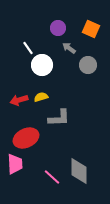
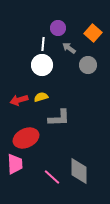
orange square: moved 2 px right, 4 px down; rotated 18 degrees clockwise
white line: moved 15 px right, 4 px up; rotated 40 degrees clockwise
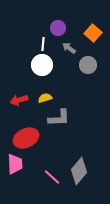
yellow semicircle: moved 4 px right, 1 px down
gray diamond: rotated 40 degrees clockwise
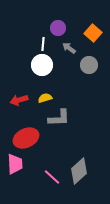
gray circle: moved 1 px right
gray diamond: rotated 8 degrees clockwise
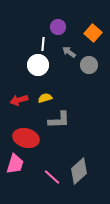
purple circle: moved 1 px up
gray arrow: moved 4 px down
white circle: moved 4 px left
gray L-shape: moved 2 px down
red ellipse: rotated 40 degrees clockwise
pink trapezoid: rotated 20 degrees clockwise
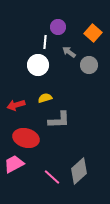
white line: moved 2 px right, 2 px up
red arrow: moved 3 px left, 5 px down
pink trapezoid: moved 1 px left; rotated 135 degrees counterclockwise
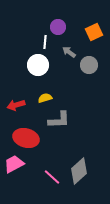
orange square: moved 1 px right, 1 px up; rotated 24 degrees clockwise
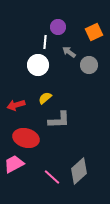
yellow semicircle: rotated 24 degrees counterclockwise
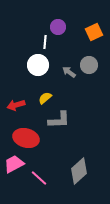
gray arrow: moved 20 px down
pink line: moved 13 px left, 1 px down
